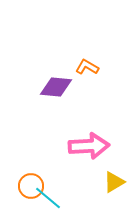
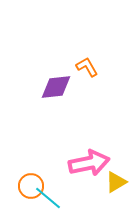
orange L-shape: rotated 30 degrees clockwise
purple diamond: rotated 12 degrees counterclockwise
pink arrow: moved 17 px down; rotated 9 degrees counterclockwise
yellow triangle: moved 2 px right
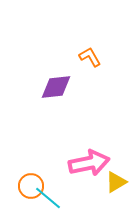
orange L-shape: moved 3 px right, 10 px up
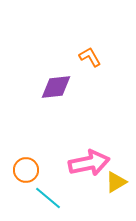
orange circle: moved 5 px left, 16 px up
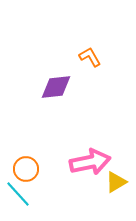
pink arrow: moved 1 px right, 1 px up
orange circle: moved 1 px up
cyan line: moved 30 px left, 4 px up; rotated 8 degrees clockwise
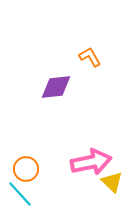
pink arrow: moved 1 px right
yellow triangle: moved 4 px left; rotated 45 degrees counterclockwise
cyan line: moved 2 px right
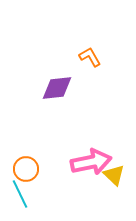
purple diamond: moved 1 px right, 1 px down
yellow triangle: moved 2 px right, 7 px up
cyan line: rotated 16 degrees clockwise
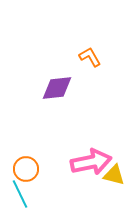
yellow triangle: rotated 30 degrees counterclockwise
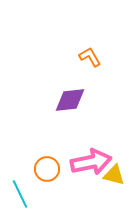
purple diamond: moved 13 px right, 12 px down
orange circle: moved 21 px right
